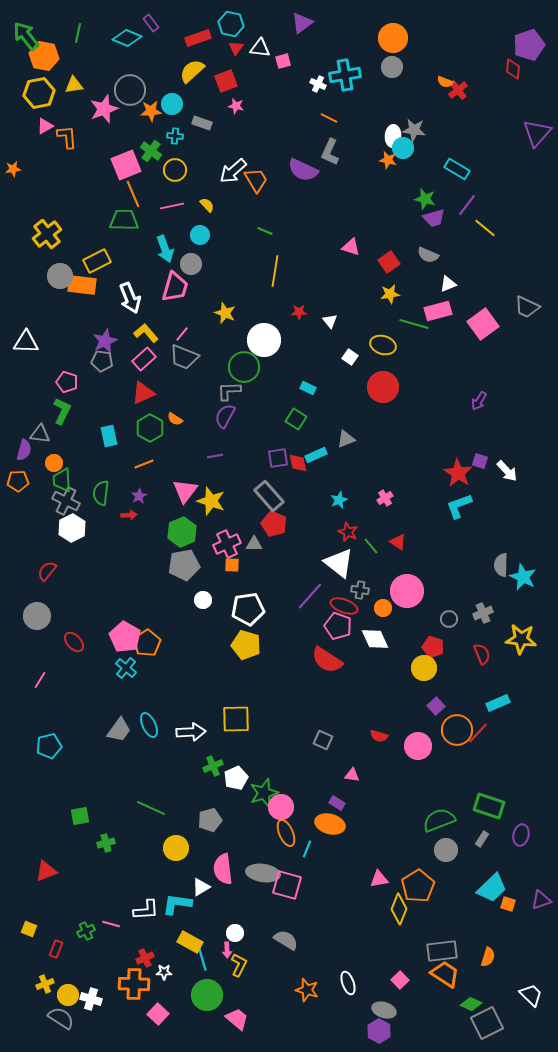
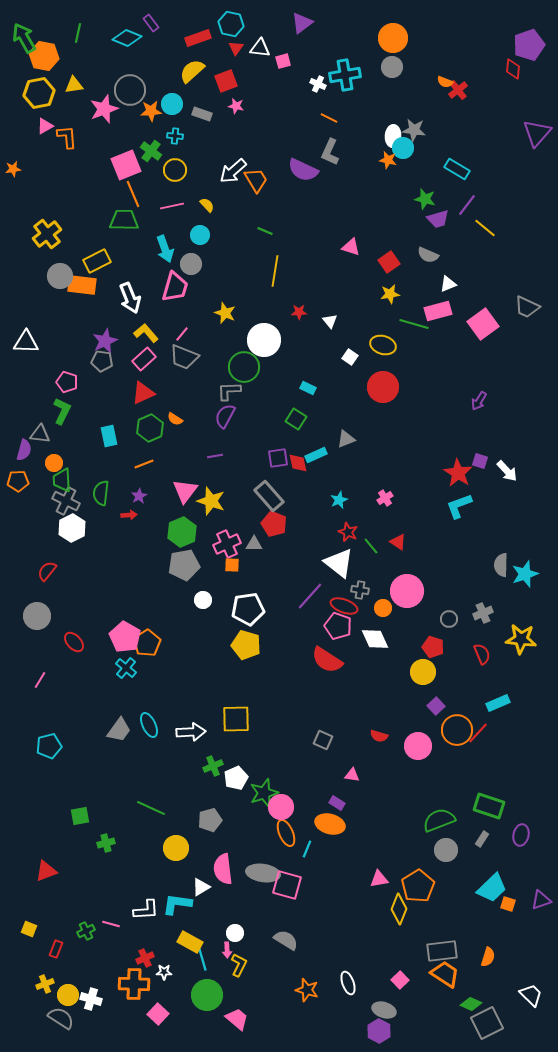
green arrow at (26, 36): moved 2 px left, 2 px down; rotated 8 degrees clockwise
gray rectangle at (202, 123): moved 9 px up
purple trapezoid at (434, 218): moved 4 px right, 1 px down
green hexagon at (150, 428): rotated 8 degrees clockwise
cyan star at (523, 577): moved 2 px right, 3 px up; rotated 28 degrees clockwise
yellow circle at (424, 668): moved 1 px left, 4 px down
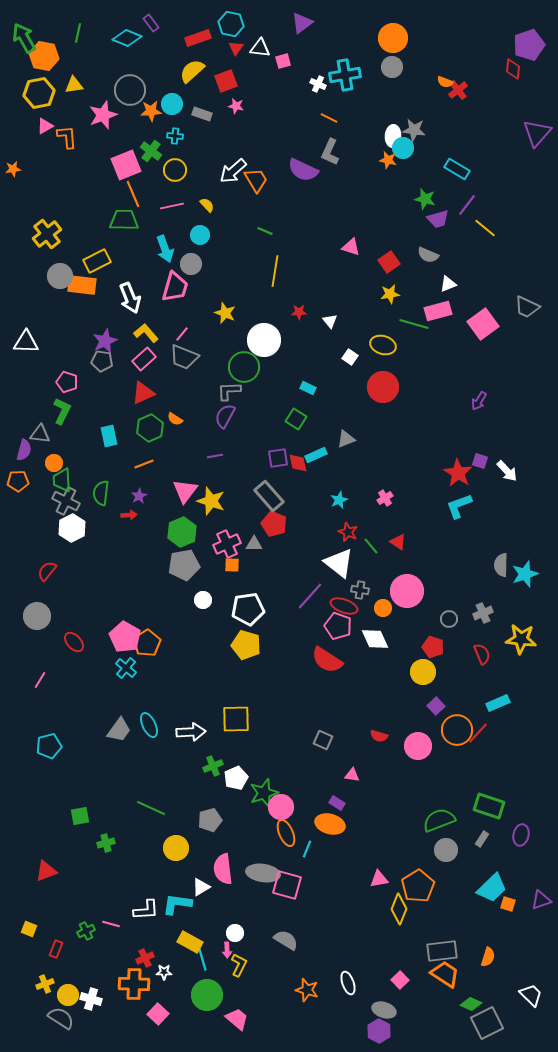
pink star at (104, 109): moved 1 px left, 6 px down
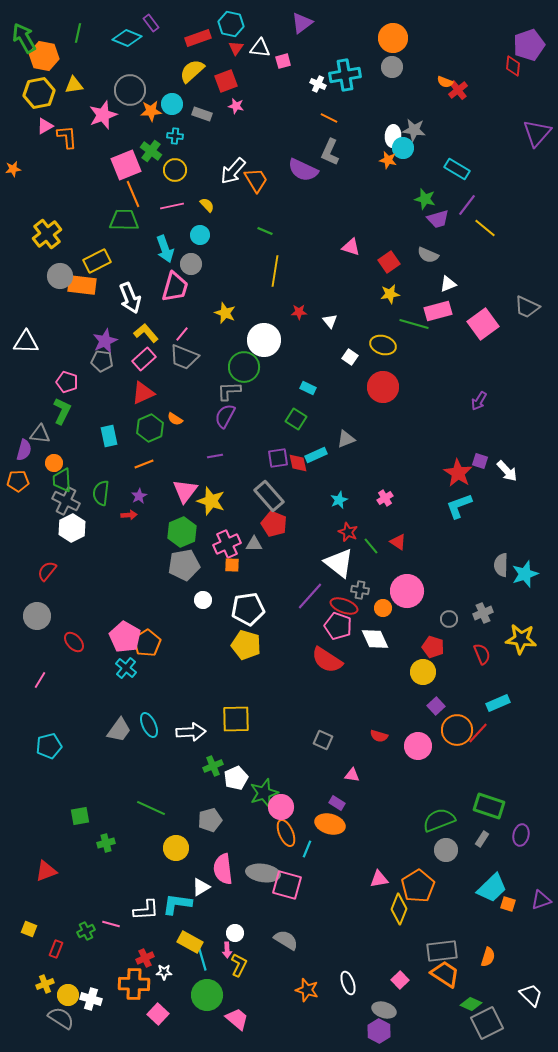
red diamond at (513, 69): moved 3 px up
white arrow at (233, 171): rotated 8 degrees counterclockwise
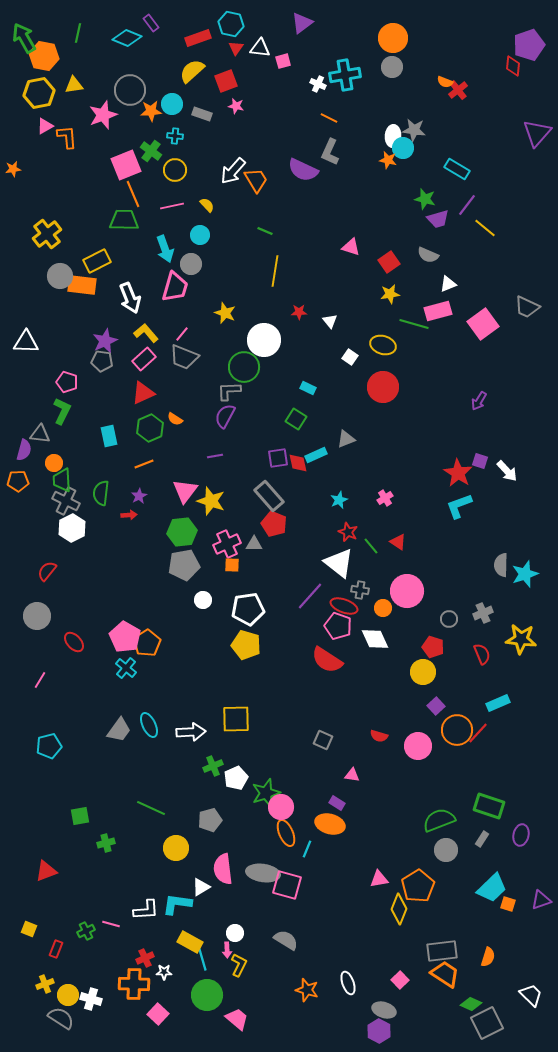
green hexagon at (182, 532): rotated 16 degrees clockwise
green star at (264, 793): moved 2 px right
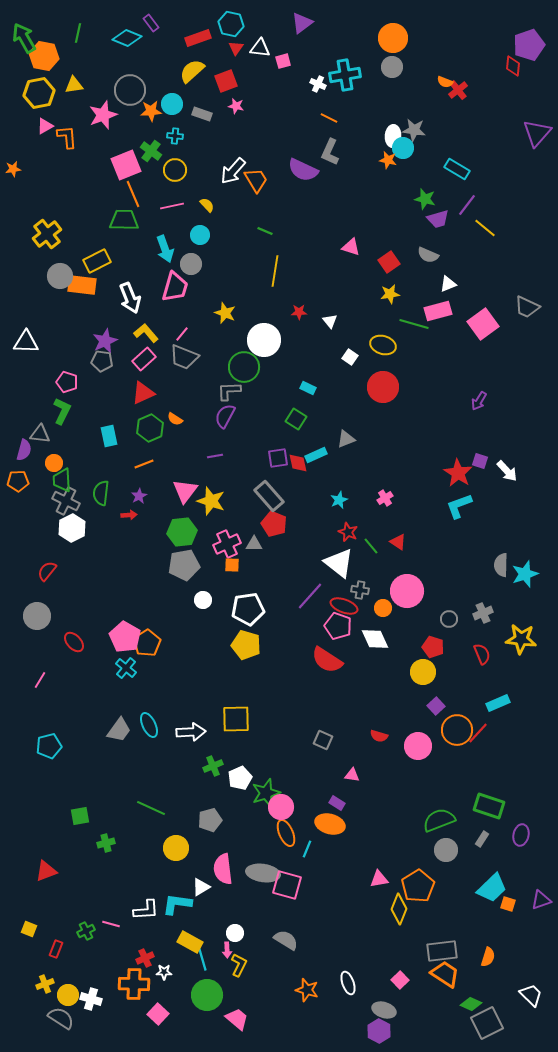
white pentagon at (236, 778): moved 4 px right
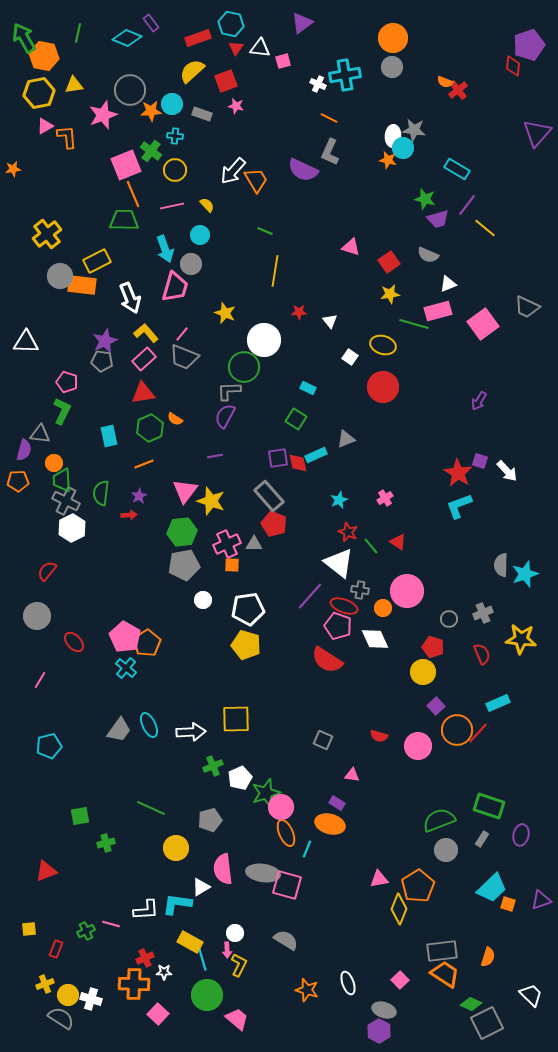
red triangle at (143, 393): rotated 15 degrees clockwise
yellow square at (29, 929): rotated 28 degrees counterclockwise
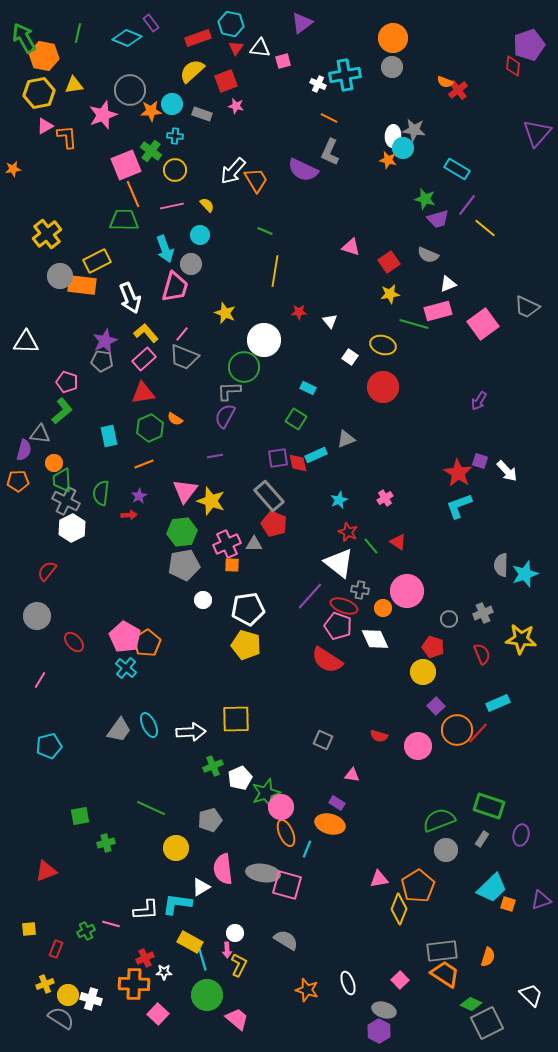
green L-shape at (62, 411): rotated 24 degrees clockwise
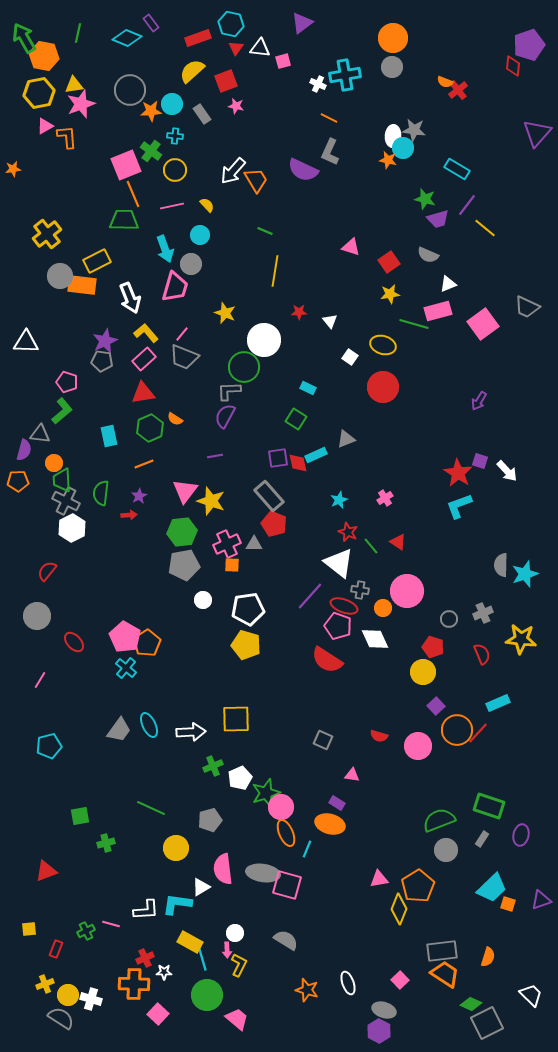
gray rectangle at (202, 114): rotated 36 degrees clockwise
pink star at (103, 115): moved 22 px left, 11 px up
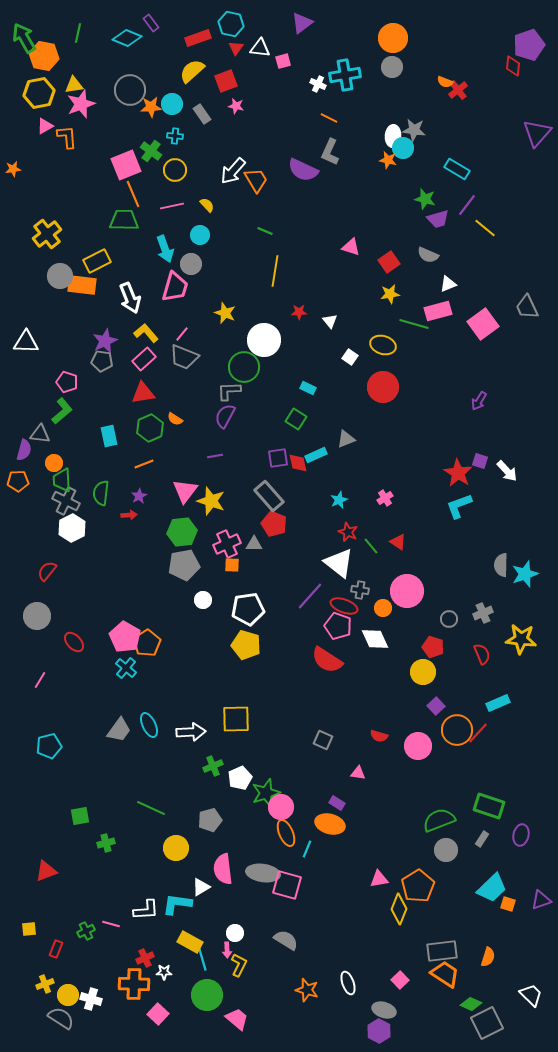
orange star at (151, 111): moved 4 px up
gray trapezoid at (527, 307): rotated 40 degrees clockwise
pink triangle at (352, 775): moved 6 px right, 2 px up
